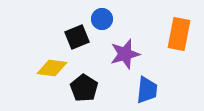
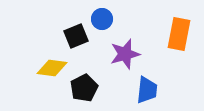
black square: moved 1 px left, 1 px up
black pentagon: rotated 12 degrees clockwise
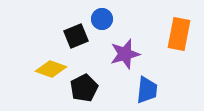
yellow diamond: moved 1 px left, 1 px down; rotated 12 degrees clockwise
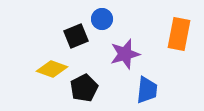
yellow diamond: moved 1 px right
